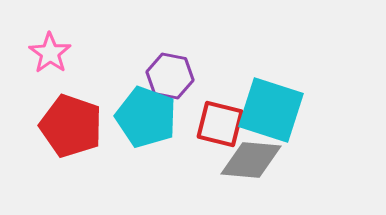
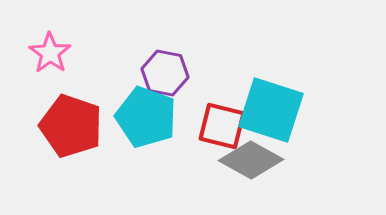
purple hexagon: moved 5 px left, 3 px up
red square: moved 2 px right, 2 px down
gray diamond: rotated 24 degrees clockwise
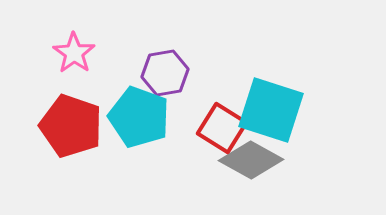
pink star: moved 24 px right
purple hexagon: rotated 21 degrees counterclockwise
cyan pentagon: moved 7 px left
red square: moved 2 px down; rotated 18 degrees clockwise
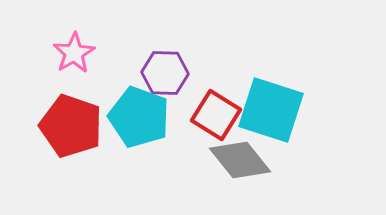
pink star: rotated 6 degrees clockwise
purple hexagon: rotated 12 degrees clockwise
red square: moved 6 px left, 13 px up
gray diamond: moved 11 px left; rotated 22 degrees clockwise
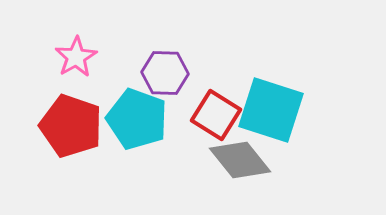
pink star: moved 2 px right, 4 px down
cyan pentagon: moved 2 px left, 2 px down
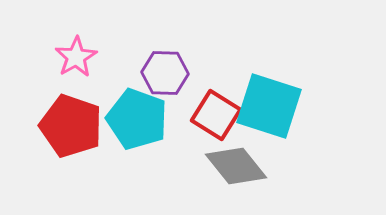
cyan square: moved 2 px left, 4 px up
gray diamond: moved 4 px left, 6 px down
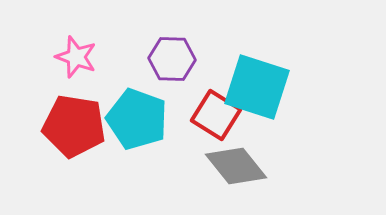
pink star: rotated 21 degrees counterclockwise
purple hexagon: moved 7 px right, 14 px up
cyan square: moved 12 px left, 19 px up
red pentagon: moved 3 px right; rotated 10 degrees counterclockwise
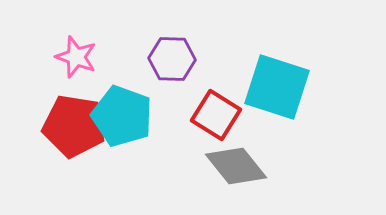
cyan square: moved 20 px right
cyan pentagon: moved 15 px left, 3 px up
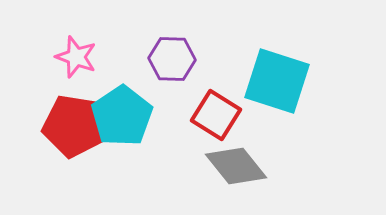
cyan square: moved 6 px up
cyan pentagon: rotated 18 degrees clockwise
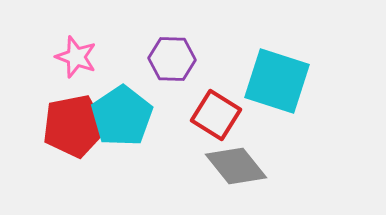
red pentagon: rotated 20 degrees counterclockwise
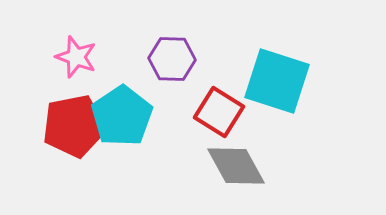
red square: moved 3 px right, 3 px up
gray diamond: rotated 10 degrees clockwise
